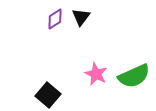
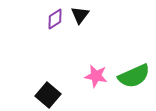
black triangle: moved 1 px left, 2 px up
pink star: moved 2 px down; rotated 15 degrees counterclockwise
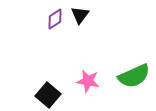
pink star: moved 8 px left, 5 px down
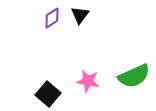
purple diamond: moved 3 px left, 1 px up
black square: moved 1 px up
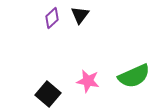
purple diamond: rotated 10 degrees counterclockwise
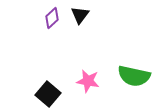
green semicircle: rotated 36 degrees clockwise
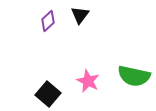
purple diamond: moved 4 px left, 3 px down
pink star: rotated 15 degrees clockwise
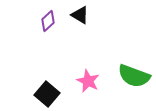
black triangle: rotated 36 degrees counterclockwise
green semicircle: rotated 8 degrees clockwise
black square: moved 1 px left
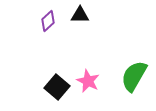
black triangle: rotated 30 degrees counterclockwise
green semicircle: rotated 100 degrees clockwise
black square: moved 10 px right, 7 px up
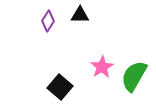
purple diamond: rotated 15 degrees counterclockwise
pink star: moved 14 px right, 14 px up; rotated 15 degrees clockwise
black square: moved 3 px right
